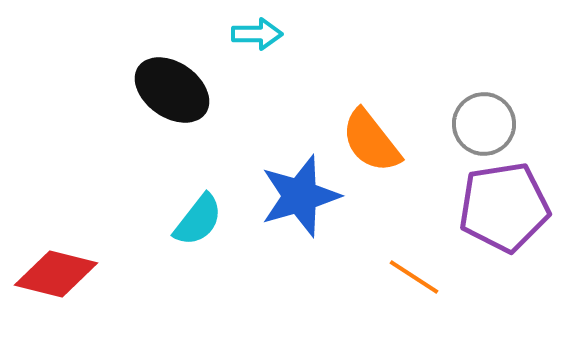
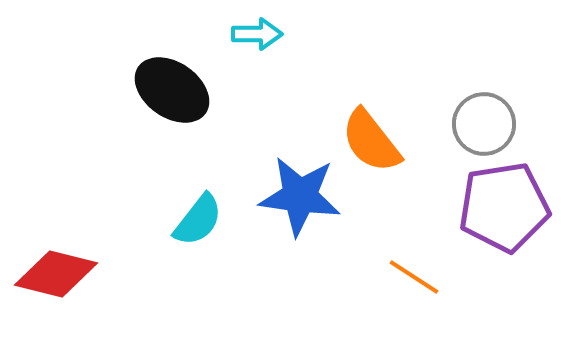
blue star: rotated 24 degrees clockwise
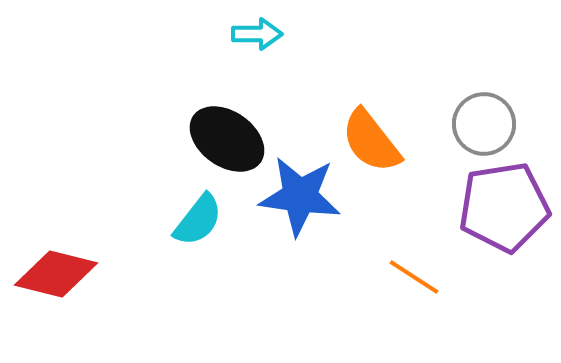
black ellipse: moved 55 px right, 49 px down
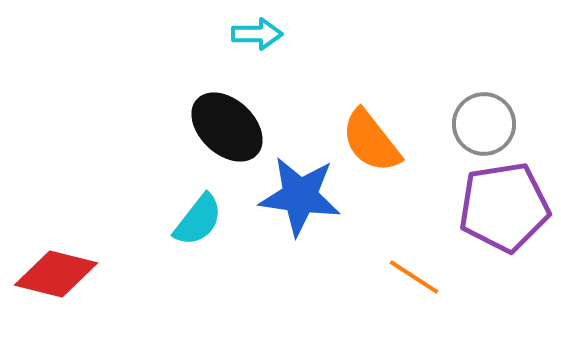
black ellipse: moved 12 px up; rotated 8 degrees clockwise
